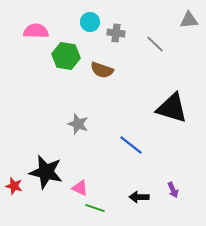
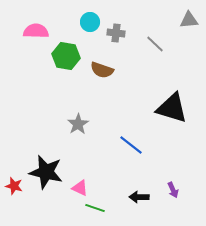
gray star: rotated 20 degrees clockwise
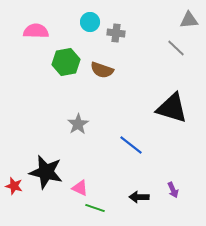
gray line: moved 21 px right, 4 px down
green hexagon: moved 6 px down; rotated 20 degrees counterclockwise
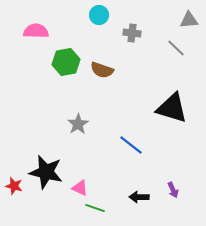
cyan circle: moved 9 px right, 7 px up
gray cross: moved 16 px right
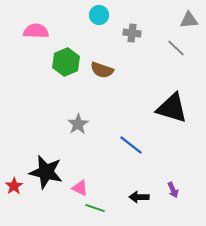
green hexagon: rotated 12 degrees counterclockwise
red star: rotated 24 degrees clockwise
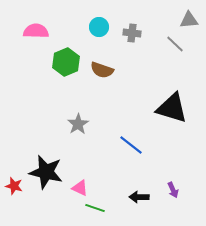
cyan circle: moved 12 px down
gray line: moved 1 px left, 4 px up
red star: rotated 24 degrees counterclockwise
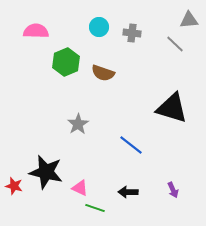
brown semicircle: moved 1 px right, 3 px down
black arrow: moved 11 px left, 5 px up
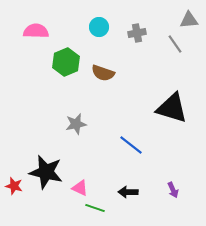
gray cross: moved 5 px right; rotated 18 degrees counterclockwise
gray line: rotated 12 degrees clockwise
gray star: moved 2 px left; rotated 20 degrees clockwise
